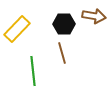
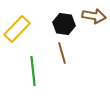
black hexagon: rotated 10 degrees clockwise
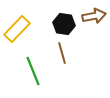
brown arrow: rotated 20 degrees counterclockwise
green line: rotated 16 degrees counterclockwise
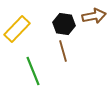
brown line: moved 1 px right, 2 px up
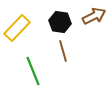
brown arrow: rotated 15 degrees counterclockwise
black hexagon: moved 4 px left, 2 px up
yellow rectangle: moved 1 px up
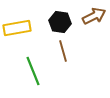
yellow rectangle: rotated 36 degrees clockwise
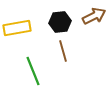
black hexagon: rotated 15 degrees counterclockwise
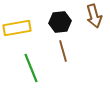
brown arrow: rotated 100 degrees clockwise
green line: moved 2 px left, 3 px up
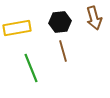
brown arrow: moved 2 px down
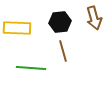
yellow rectangle: rotated 12 degrees clockwise
green line: rotated 64 degrees counterclockwise
